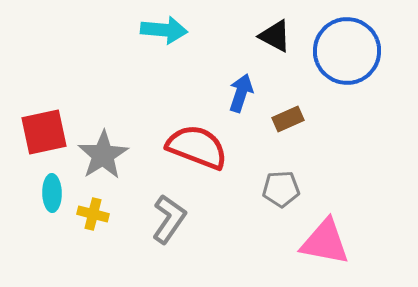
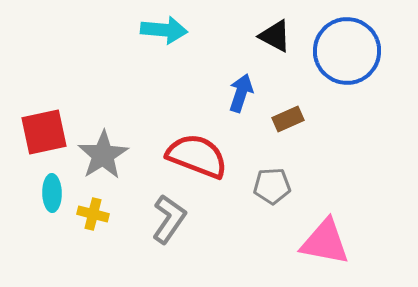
red semicircle: moved 9 px down
gray pentagon: moved 9 px left, 3 px up
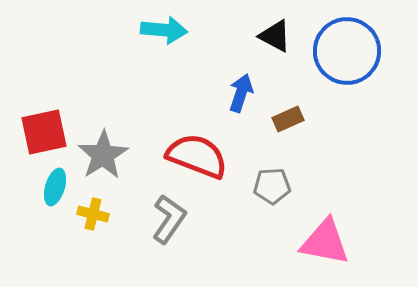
cyan ellipse: moved 3 px right, 6 px up; rotated 18 degrees clockwise
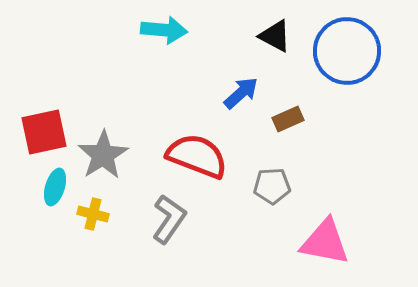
blue arrow: rotated 30 degrees clockwise
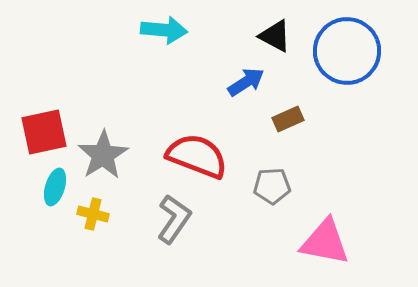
blue arrow: moved 5 px right, 11 px up; rotated 9 degrees clockwise
gray L-shape: moved 5 px right
